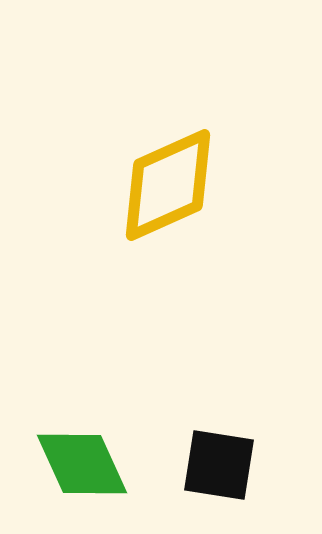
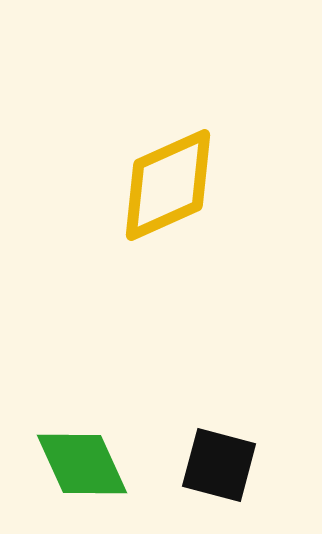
black square: rotated 6 degrees clockwise
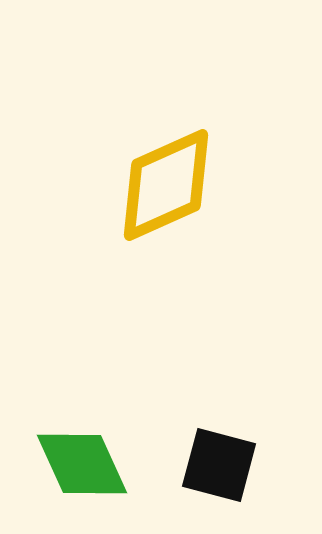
yellow diamond: moved 2 px left
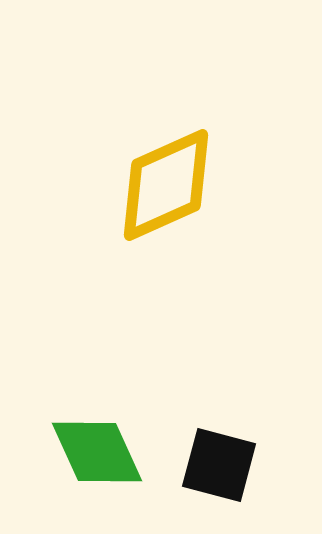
green diamond: moved 15 px right, 12 px up
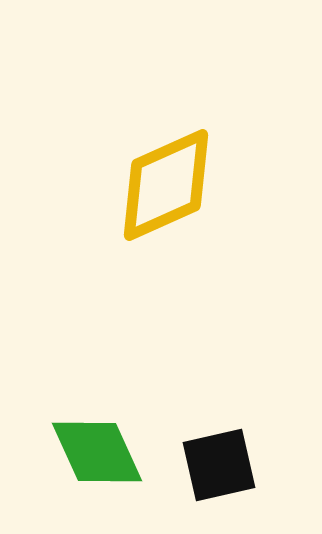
black square: rotated 28 degrees counterclockwise
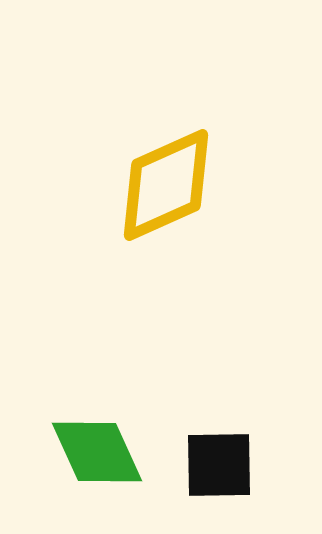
black square: rotated 12 degrees clockwise
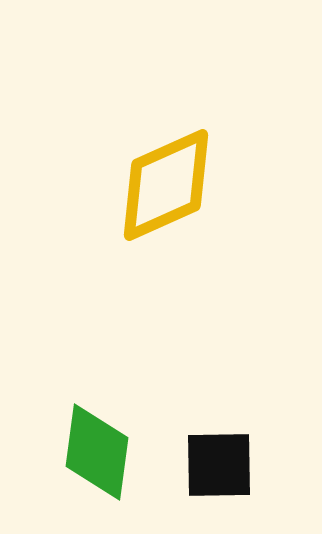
green diamond: rotated 32 degrees clockwise
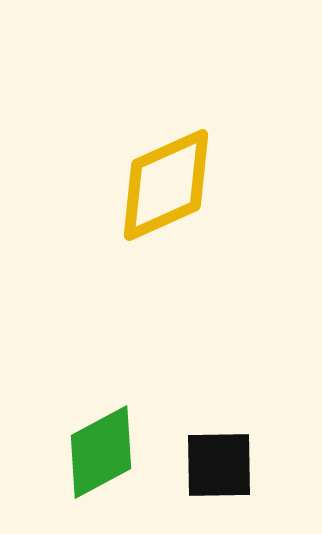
green diamond: moved 4 px right; rotated 54 degrees clockwise
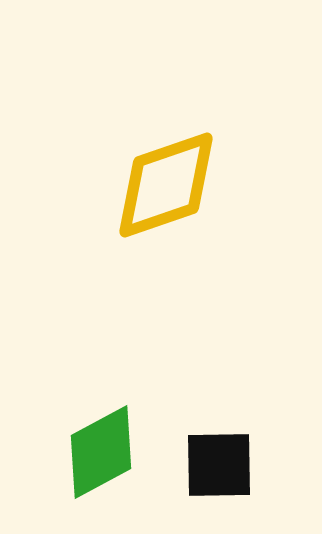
yellow diamond: rotated 5 degrees clockwise
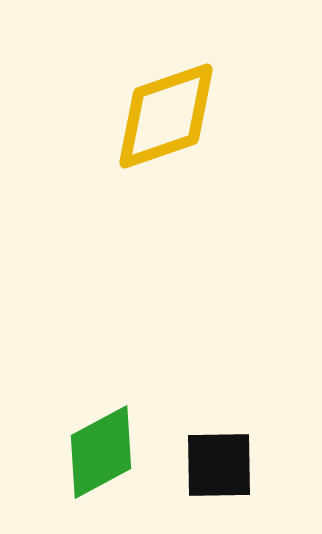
yellow diamond: moved 69 px up
